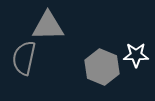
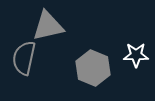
gray triangle: rotated 12 degrees counterclockwise
gray hexagon: moved 9 px left, 1 px down
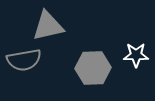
gray semicircle: moved 2 px down; rotated 112 degrees counterclockwise
gray hexagon: rotated 24 degrees counterclockwise
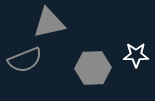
gray triangle: moved 1 px right, 3 px up
gray semicircle: moved 1 px right; rotated 12 degrees counterclockwise
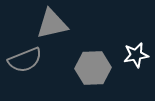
gray triangle: moved 3 px right, 1 px down
white star: rotated 10 degrees counterclockwise
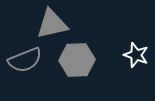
white star: rotated 30 degrees clockwise
gray hexagon: moved 16 px left, 8 px up
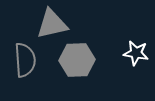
white star: moved 2 px up; rotated 10 degrees counterclockwise
gray semicircle: rotated 72 degrees counterclockwise
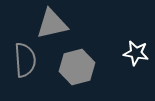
gray hexagon: moved 7 px down; rotated 12 degrees counterclockwise
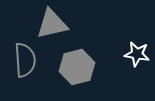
white star: moved 1 px right, 1 px down
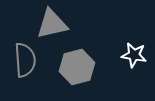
white star: moved 3 px left, 1 px down
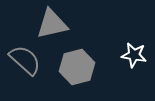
gray semicircle: rotated 44 degrees counterclockwise
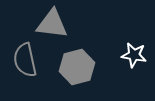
gray triangle: rotated 20 degrees clockwise
gray semicircle: rotated 144 degrees counterclockwise
